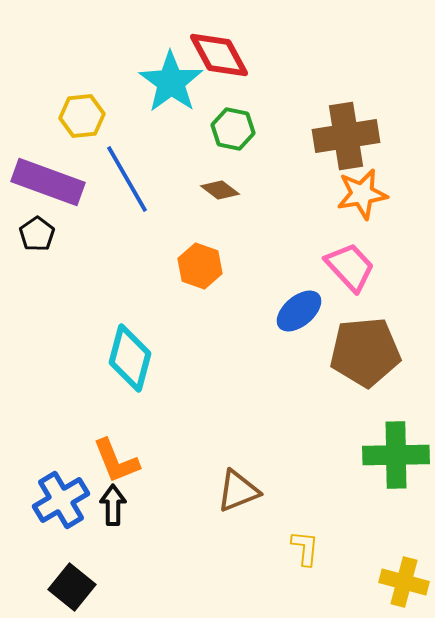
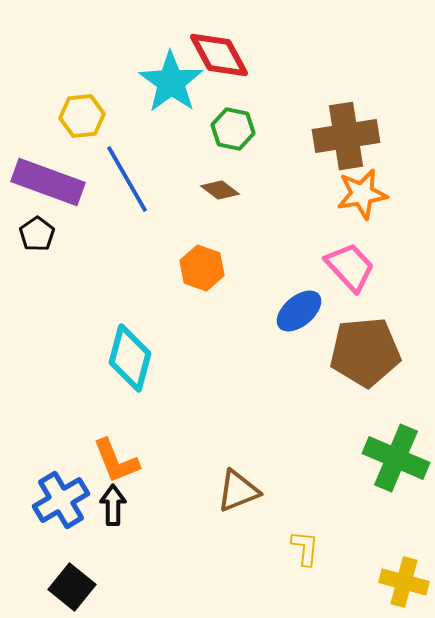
orange hexagon: moved 2 px right, 2 px down
green cross: moved 3 px down; rotated 24 degrees clockwise
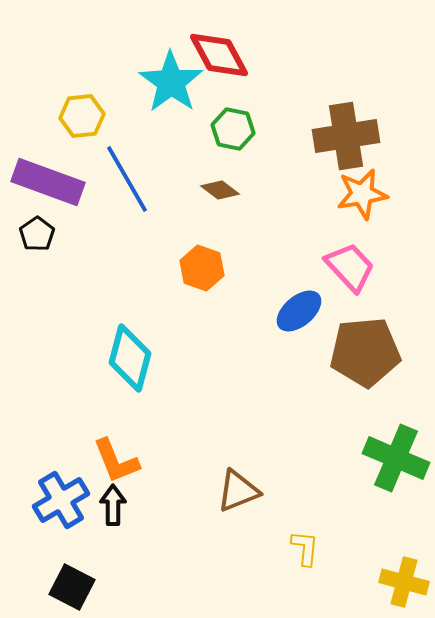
black square: rotated 12 degrees counterclockwise
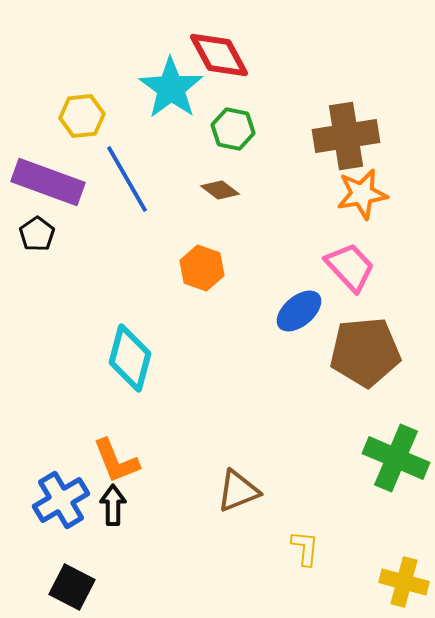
cyan star: moved 6 px down
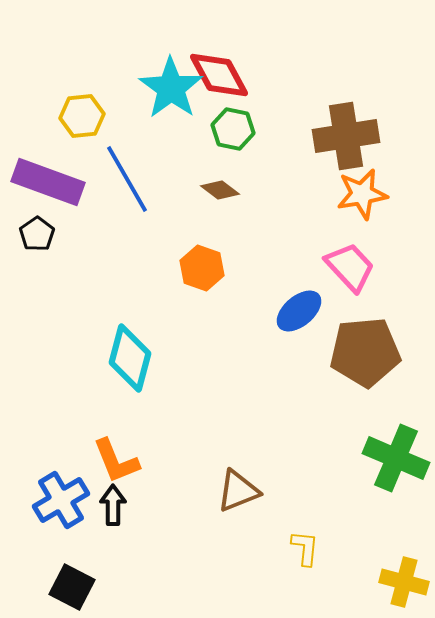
red diamond: moved 20 px down
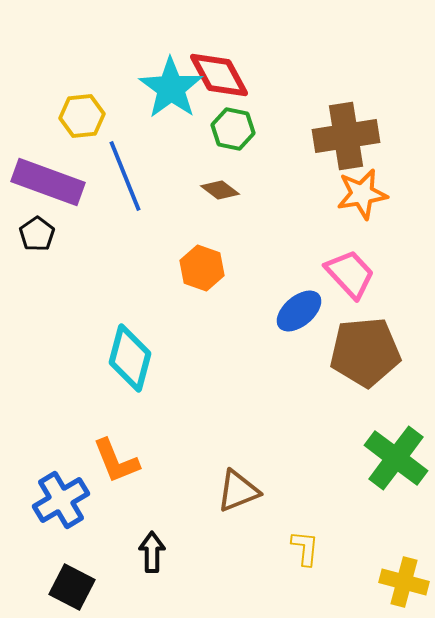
blue line: moved 2 px left, 3 px up; rotated 8 degrees clockwise
pink trapezoid: moved 7 px down
green cross: rotated 14 degrees clockwise
black arrow: moved 39 px right, 47 px down
